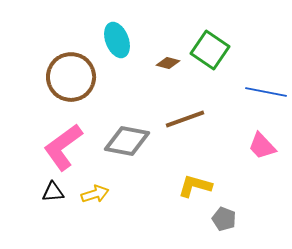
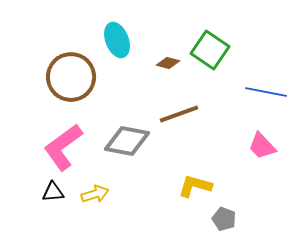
brown line: moved 6 px left, 5 px up
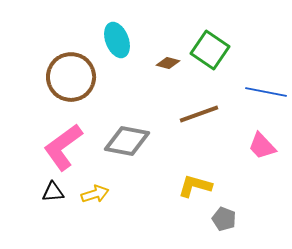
brown line: moved 20 px right
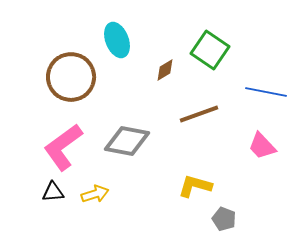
brown diamond: moved 3 px left, 7 px down; rotated 45 degrees counterclockwise
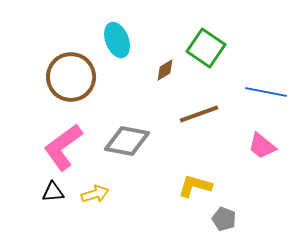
green square: moved 4 px left, 2 px up
pink trapezoid: rotated 8 degrees counterclockwise
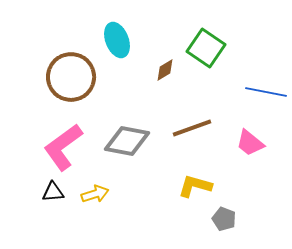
brown line: moved 7 px left, 14 px down
pink trapezoid: moved 12 px left, 3 px up
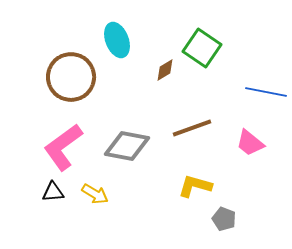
green square: moved 4 px left
gray diamond: moved 5 px down
yellow arrow: rotated 48 degrees clockwise
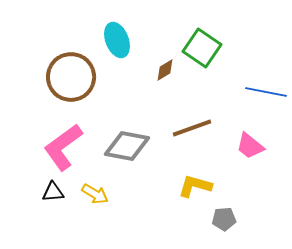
pink trapezoid: moved 3 px down
gray pentagon: rotated 25 degrees counterclockwise
